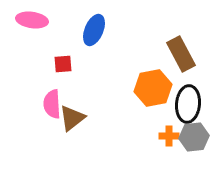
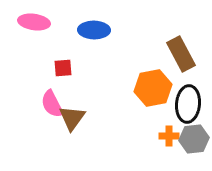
pink ellipse: moved 2 px right, 2 px down
blue ellipse: rotated 68 degrees clockwise
red square: moved 4 px down
pink semicircle: rotated 24 degrees counterclockwise
brown triangle: rotated 16 degrees counterclockwise
gray hexagon: moved 2 px down
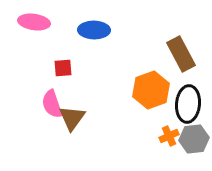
orange hexagon: moved 2 px left, 2 px down; rotated 9 degrees counterclockwise
pink semicircle: rotated 8 degrees clockwise
orange cross: rotated 24 degrees counterclockwise
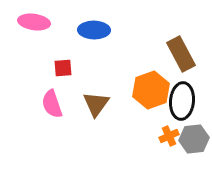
black ellipse: moved 6 px left, 3 px up
brown triangle: moved 24 px right, 14 px up
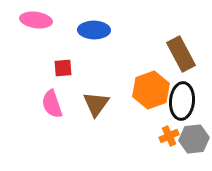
pink ellipse: moved 2 px right, 2 px up
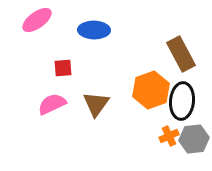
pink ellipse: moved 1 px right; rotated 44 degrees counterclockwise
pink semicircle: rotated 84 degrees clockwise
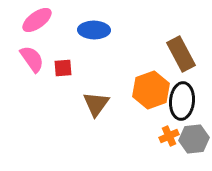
pink semicircle: moved 20 px left, 45 px up; rotated 80 degrees clockwise
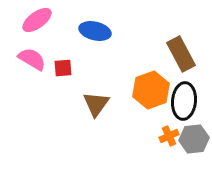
blue ellipse: moved 1 px right, 1 px down; rotated 12 degrees clockwise
pink semicircle: rotated 24 degrees counterclockwise
black ellipse: moved 2 px right
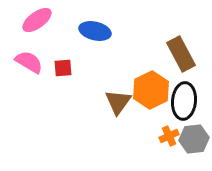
pink semicircle: moved 3 px left, 3 px down
orange hexagon: rotated 6 degrees counterclockwise
brown triangle: moved 22 px right, 2 px up
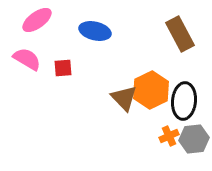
brown rectangle: moved 1 px left, 20 px up
pink semicircle: moved 2 px left, 3 px up
brown triangle: moved 6 px right, 4 px up; rotated 20 degrees counterclockwise
